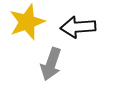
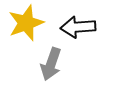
yellow star: moved 1 px left, 1 px down
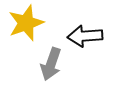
black arrow: moved 7 px right, 9 px down
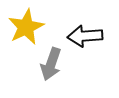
yellow star: moved 4 px down; rotated 6 degrees counterclockwise
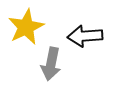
gray arrow: rotated 8 degrees counterclockwise
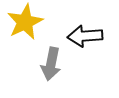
yellow star: moved 1 px left, 5 px up
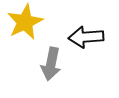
black arrow: moved 1 px right, 1 px down
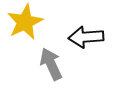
gray arrow: rotated 144 degrees clockwise
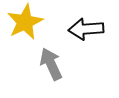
black arrow: moved 8 px up
